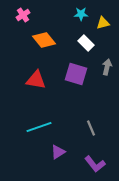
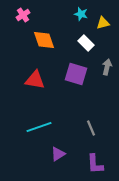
cyan star: rotated 16 degrees clockwise
orange diamond: rotated 20 degrees clockwise
red triangle: moved 1 px left
purple triangle: moved 2 px down
purple L-shape: rotated 35 degrees clockwise
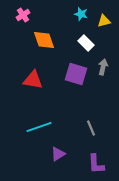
yellow triangle: moved 1 px right, 2 px up
gray arrow: moved 4 px left
red triangle: moved 2 px left
purple L-shape: moved 1 px right
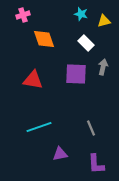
pink cross: rotated 16 degrees clockwise
orange diamond: moved 1 px up
purple square: rotated 15 degrees counterclockwise
purple triangle: moved 2 px right; rotated 21 degrees clockwise
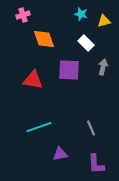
purple square: moved 7 px left, 4 px up
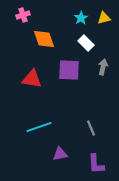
cyan star: moved 4 px down; rotated 24 degrees clockwise
yellow triangle: moved 3 px up
red triangle: moved 1 px left, 1 px up
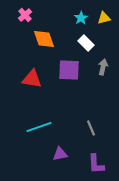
pink cross: moved 2 px right; rotated 24 degrees counterclockwise
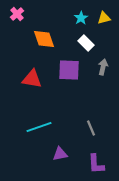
pink cross: moved 8 px left, 1 px up
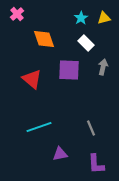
red triangle: rotated 30 degrees clockwise
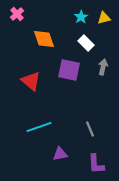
cyan star: moved 1 px up
purple square: rotated 10 degrees clockwise
red triangle: moved 1 px left, 2 px down
gray line: moved 1 px left, 1 px down
